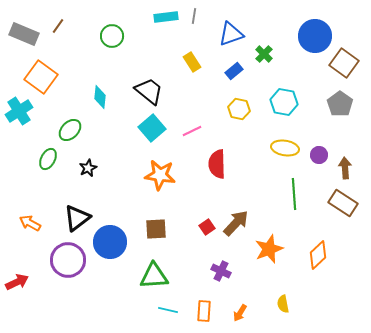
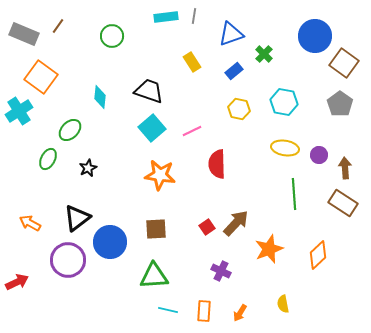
black trapezoid at (149, 91): rotated 20 degrees counterclockwise
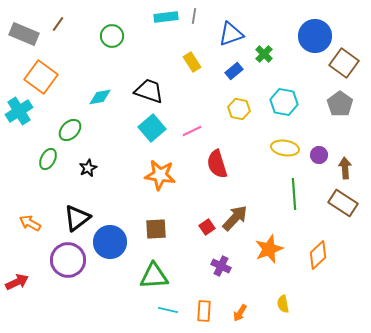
brown line at (58, 26): moved 2 px up
cyan diamond at (100, 97): rotated 75 degrees clockwise
red semicircle at (217, 164): rotated 16 degrees counterclockwise
brown arrow at (236, 223): moved 1 px left, 5 px up
purple cross at (221, 271): moved 5 px up
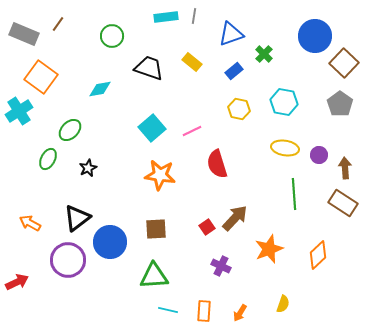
yellow rectangle at (192, 62): rotated 18 degrees counterclockwise
brown square at (344, 63): rotated 8 degrees clockwise
black trapezoid at (149, 91): moved 23 px up
cyan diamond at (100, 97): moved 8 px up
yellow semicircle at (283, 304): rotated 150 degrees counterclockwise
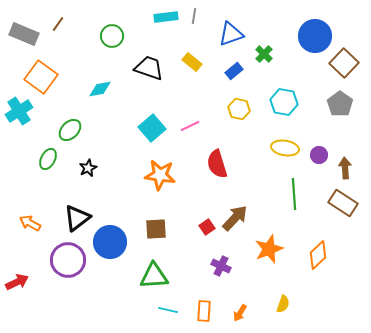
pink line at (192, 131): moved 2 px left, 5 px up
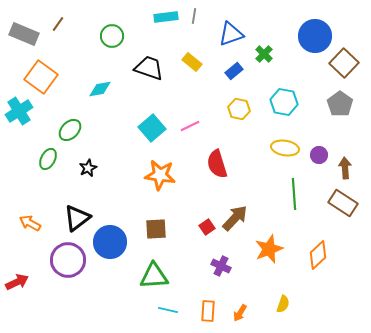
orange rectangle at (204, 311): moved 4 px right
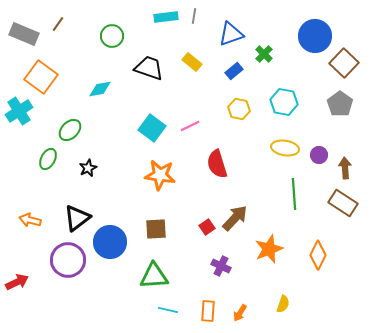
cyan square at (152, 128): rotated 12 degrees counterclockwise
orange arrow at (30, 223): moved 3 px up; rotated 15 degrees counterclockwise
orange diamond at (318, 255): rotated 20 degrees counterclockwise
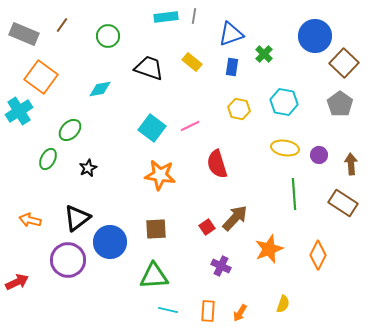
brown line at (58, 24): moved 4 px right, 1 px down
green circle at (112, 36): moved 4 px left
blue rectangle at (234, 71): moved 2 px left, 4 px up; rotated 42 degrees counterclockwise
brown arrow at (345, 168): moved 6 px right, 4 px up
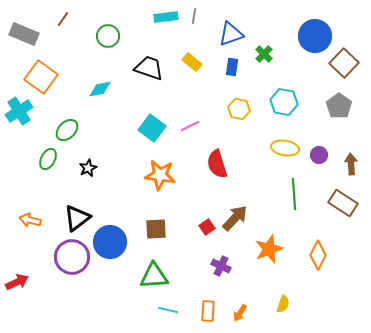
brown line at (62, 25): moved 1 px right, 6 px up
gray pentagon at (340, 104): moved 1 px left, 2 px down
green ellipse at (70, 130): moved 3 px left
purple circle at (68, 260): moved 4 px right, 3 px up
